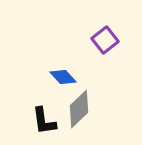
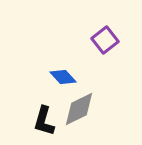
gray diamond: rotated 18 degrees clockwise
black L-shape: rotated 24 degrees clockwise
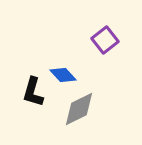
blue diamond: moved 2 px up
black L-shape: moved 11 px left, 29 px up
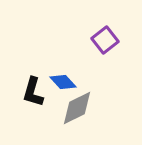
blue diamond: moved 7 px down
gray diamond: moved 2 px left, 1 px up
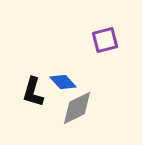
purple square: rotated 24 degrees clockwise
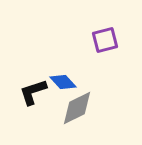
black L-shape: rotated 56 degrees clockwise
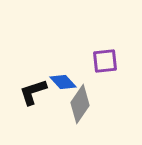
purple square: moved 21 px down; rotated 8 degrees clockwise
gray diamond: moved 3 px right, 4 px up; rotated 30 degrees counterclockwise
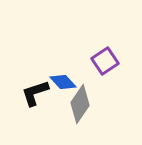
purple square: rotated 28 degrees counterclockwise
black L-shape: moved 2 px right, 1 px down
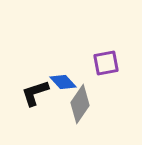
purple square: moved 1 px right, 2 px down; rotated 24 degrees clockwise
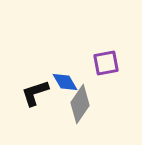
blue diamond: moved 2 px right; rotated 12 degrees clockwise
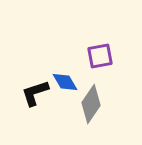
purple square: moved 6 px left, 7 px up
gray diamond: moved 11 px right
